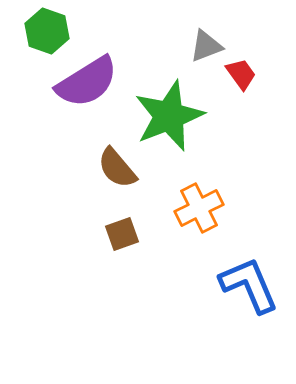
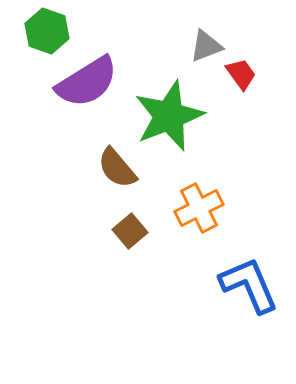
brown square: moved 8 px right, 3 px up; rotated 20 degrees counterclockwise
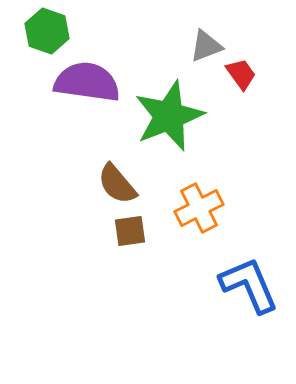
purple semicircle: rotated 140 degrees counterclockwise
brown semicircle: moved 16 px down
brown square: rotated 32 degrees clockwise
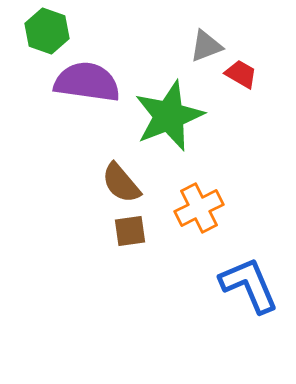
red trapezoid: rotated 24 degrees counterclockwise
brown semicircle: moved 4 px right, 1 px up
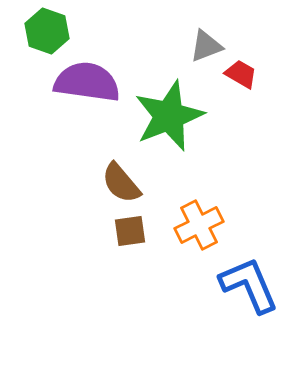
orange cross: moved 17 px down
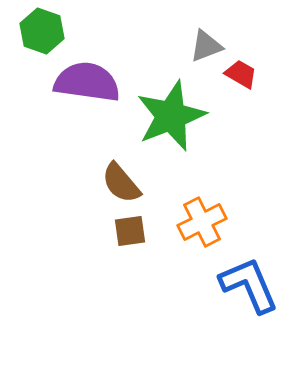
green hexagon: moved 5 px left
green star: moved 2 px right
orange cross: moved 3 px right, 3 px up
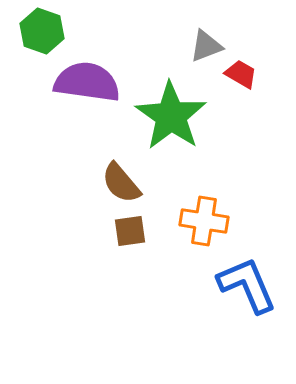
green star: rotated 16 degrees counterclockwise
orange cross: moved 2 px right, 1 px up; rotated 36 degrees clockwise
blue L-shape: moved 2 px left
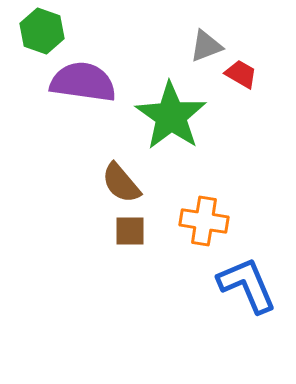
purple semicircle: moved 4 px left
brown square: rotated 8 degrees clockwise
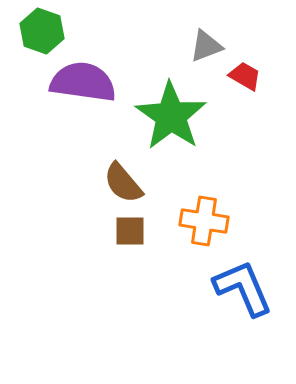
red trapezoid: moved 4 px right, 2 px down
brown semicircle: moved 2 px right
blue L-shape: moved 4 px left, 3 px down
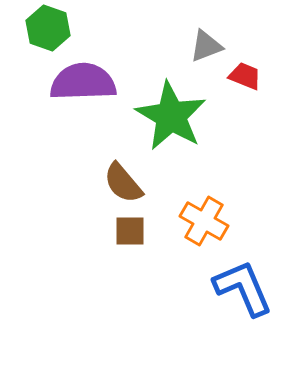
green hexagon: moved 6 px right, 3 px up
red trapezoid: rotated 8 degrees counterclockwise
purple semicircle: rotated 10 degrees counterclockwise
green star: rotated 4 degrees counterclockwise
orange cross: rotated 21 degrees clockwise
